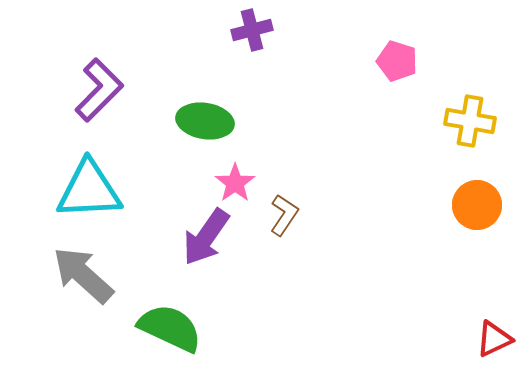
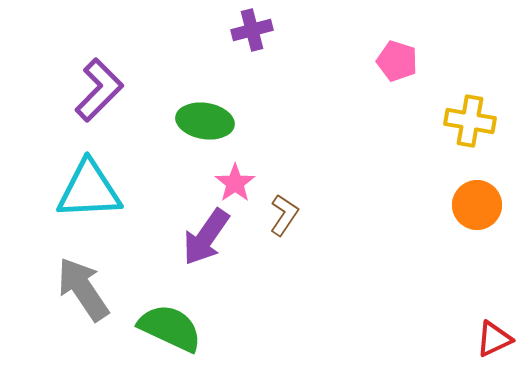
gray arrow: moved 14 px down; rotated 14 degrees clockwise
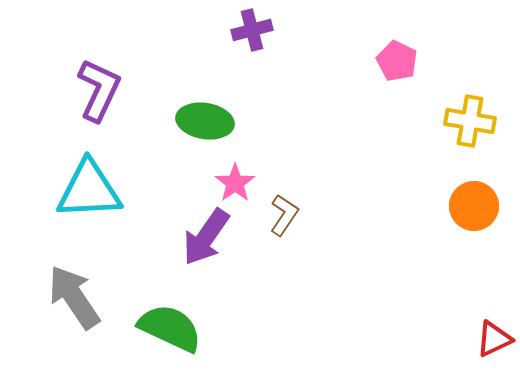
pink pentagon: rotated 9 degrees clockwise
purple L-shape: rotated 20 degrees counterclockwise
orange circle: moved 3 px left, 1 px down
gray arrow: moved 9 px left, 8 px down
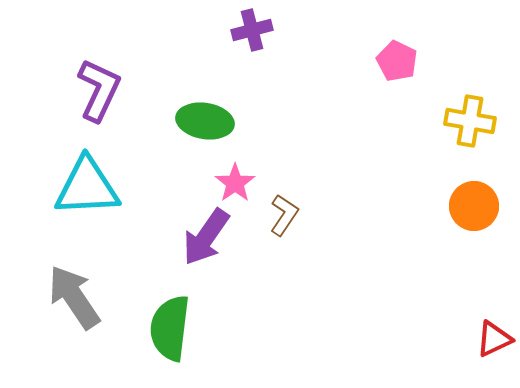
cyan triangle: moved 2 px left, 3 px up
green semicircle: rotated 108 degrees counterclockwise
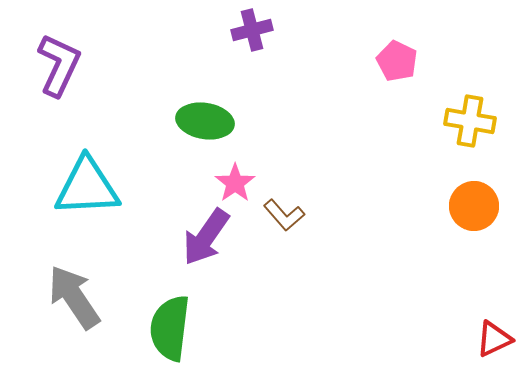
purple L-shape: moved 40 px left, 25 px up
brown L-shape: rotated 105 degrees clockwise
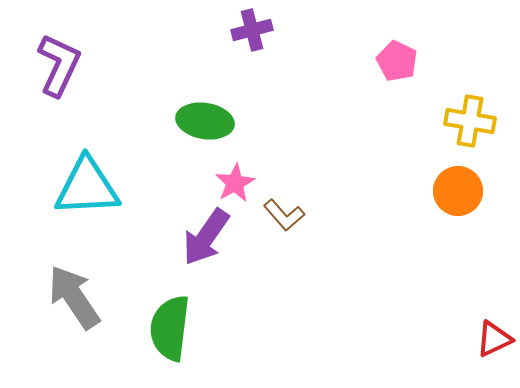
pink star: rotated 6 degrees clockwise
orange circle: moved 16 px left, 15 px up
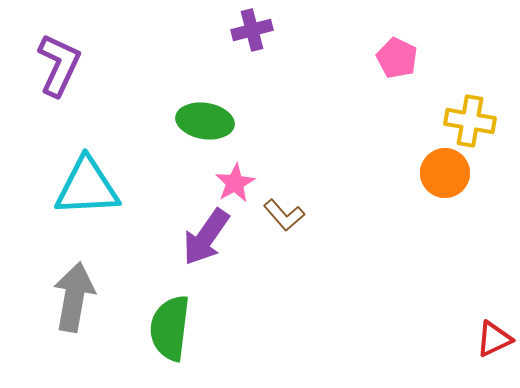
pink pentagon: moved 3 px up
orange circle: moved 13 px left, 18 px up
gray arrow: rotated 44 degrees clockwise
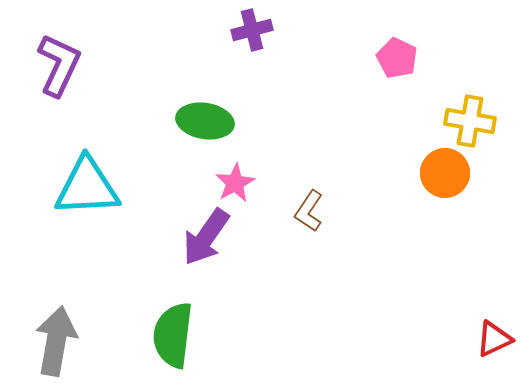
brown L-shape: moved 25 px right, 4 px up; rotated 75 degrees clockwise
gray arrow: moved 18 px left, 44 px down
green semicircle: moved 3 px right, 7 px down
